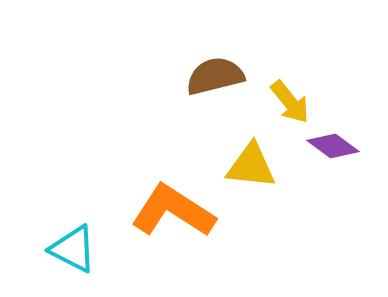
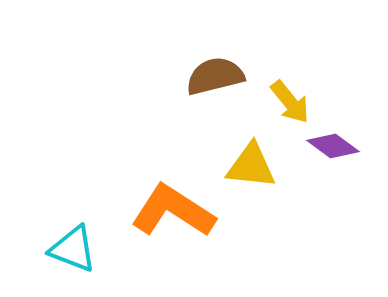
cyan triangle: rotated 6 degrees counterclockwise
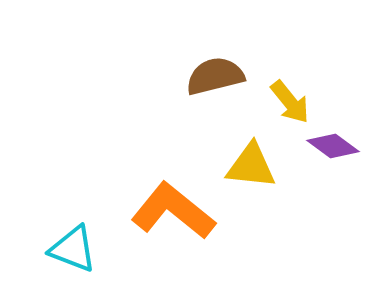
orange L-shape: rotated 6 degrees clockwise
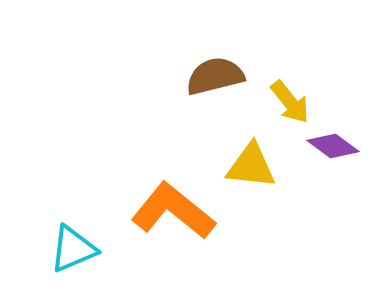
cyan triangle: rotated 44 degrees counterclockwise
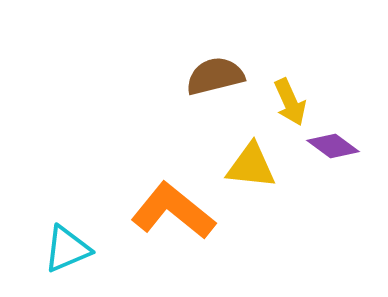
yellow arrow: rotated 15 degrees clockwise
cyan triangle: moved 6 px left
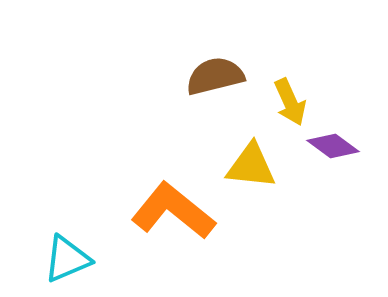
cyan triangle: moved 10 px down
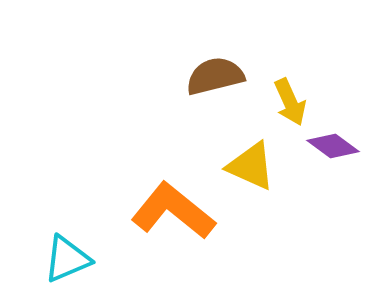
yellow triangle: rotated 18 degrees clockwise
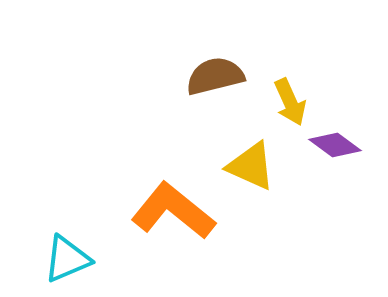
purple diamond: moved 2 px right, 1 px up
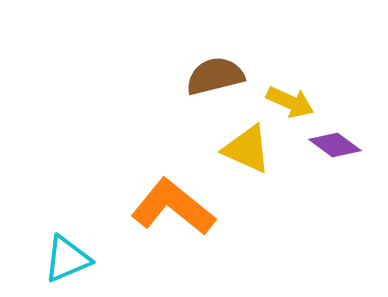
yellow arrow: rotated 42 degrees counterclockwise
yellow triangle: moved 4 px left, 17 px up
orange L-shape: moved 4 px up
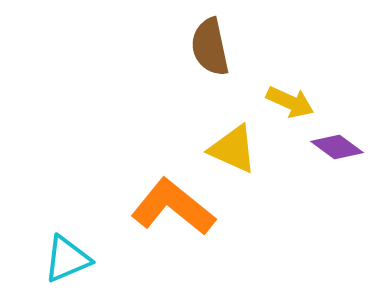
brown semicircle: moved 5 px left, 29 px up; rotated 88 degrees counterclockwise
purple diamond: moved 2 px right, 2 px down
yellow triangle: moved 14 px left
